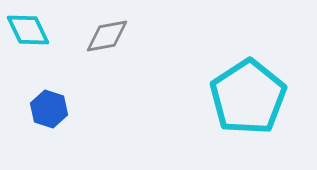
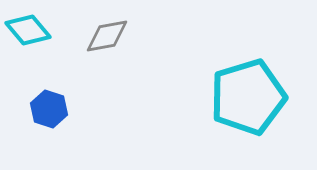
cyan diamond: rotated 15 degrees counterclockwise
cyan pentagon: rotated 16 degrees clockwise
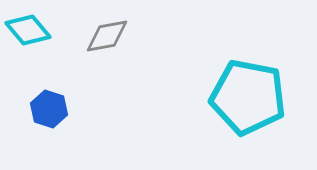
cyan pentagon: rotated 28 degrees clockwise
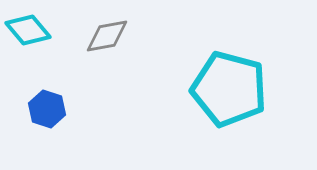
cyan pentagon: moved 19 px left, 8 px up; rotated 4 degrees clockwise
blue hexagon: moved 2 px left
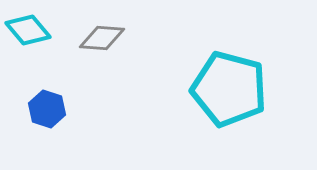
gray diamond: moved 5 px left, 2 px down; rotated 15 degrees clockwise
